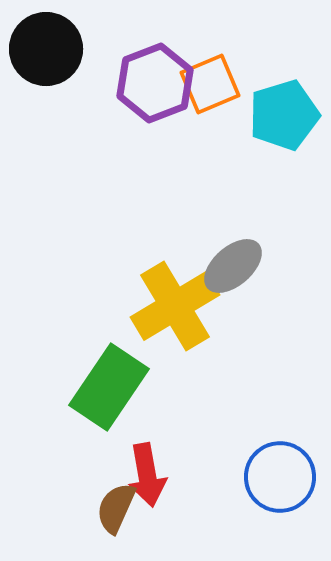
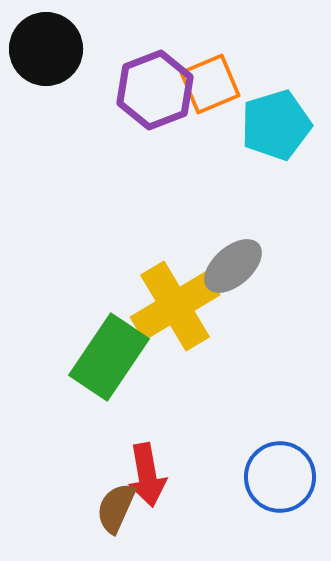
purple hexagon: moved 7 px down
cyan pentagon: moved 8 px left, 10 px down
green rectangle: moved 30 px up
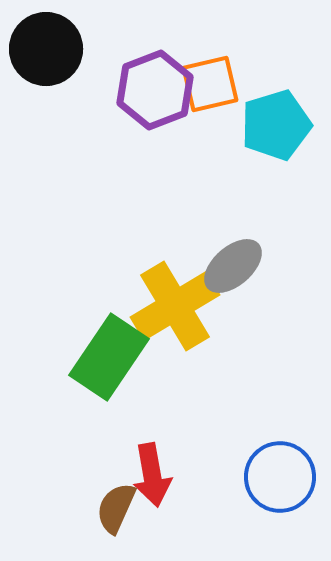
orange square: rotated 10 degrees clockwise
red arrow: moved 5 px right
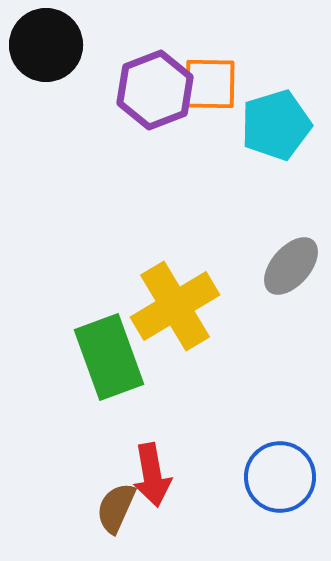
black circle: moved 4 px up
orange square: rotated 14 degrees clockwise
gray ellipse: moved 58 px right; rotated 8 degrees counterclockwise
green rectangle: rotated 54 degrees counterclockwise
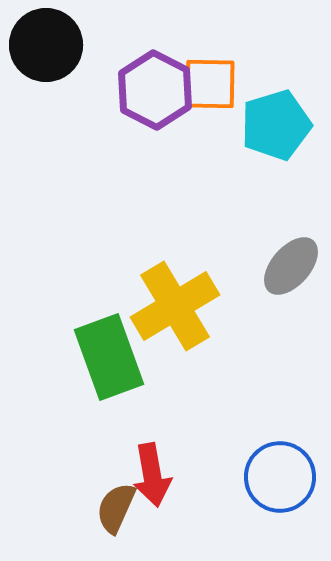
purple hexagon: rotated 12 degrees counterclockwise
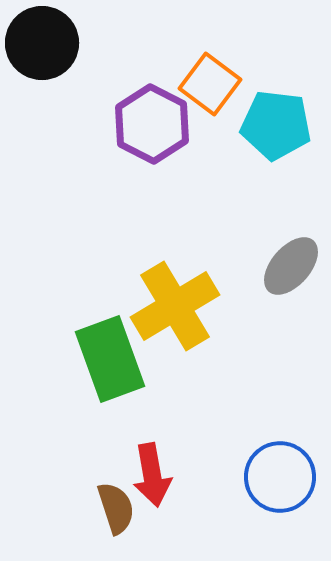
black circle: moved 4 px left, 2 px up
orange square: rotated 36 degrees clockwise
purple hexagon: moved 3 px left, 34 px down
cyan pentagon: rotated 24 degrees clockwise
green rectangle: moved 1 px right, 2 px down
brown semicircle: rotated 138 degrees clockwise
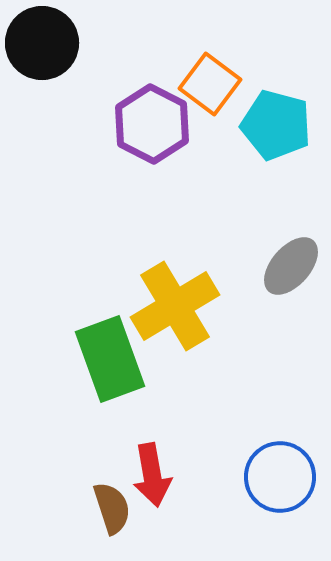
cyan pentagon: rotated 8 degrees clockwise
brown semicircle: moved 4 px left
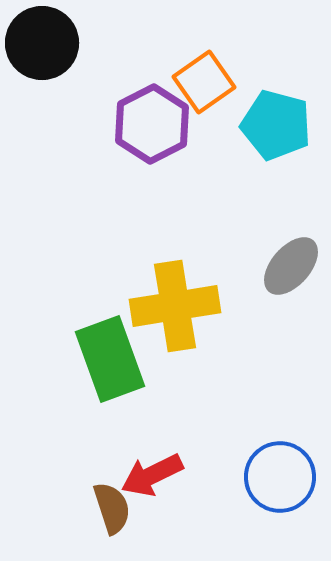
orange square: moved 6 px left, 2 px up; rotated 18 degrees clockwise
purple hexagon: rotated 6 degrees clockwise
yellow cross: rotated 22 degrees clockwise
red arrow: rotated 74 degrees clockwise
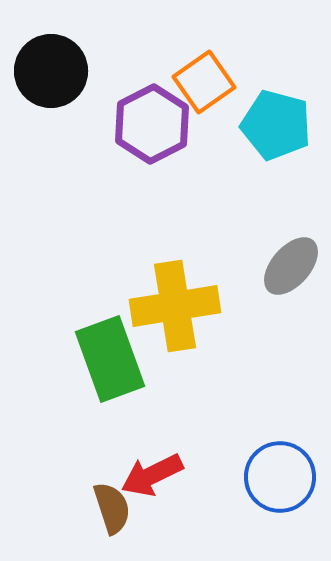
black circle: moved 9 px right, 28 px down
